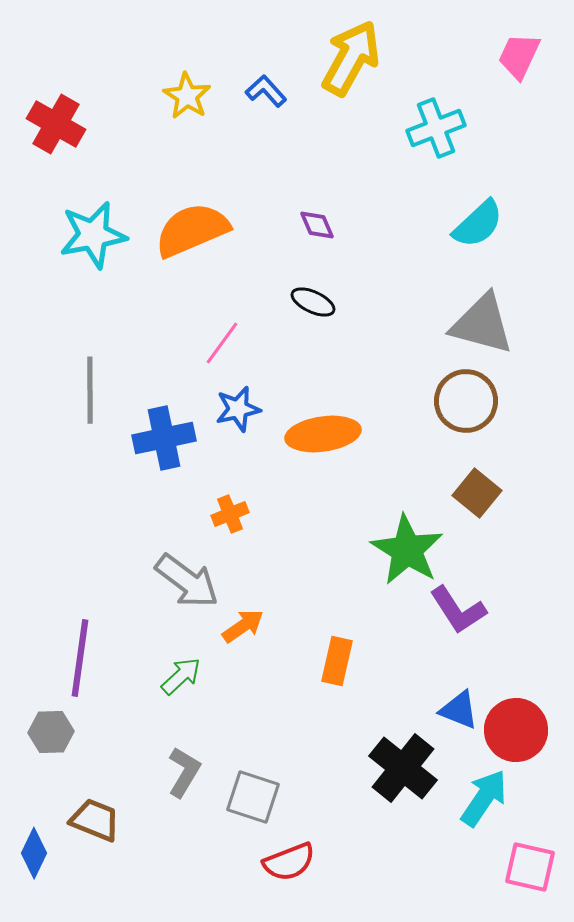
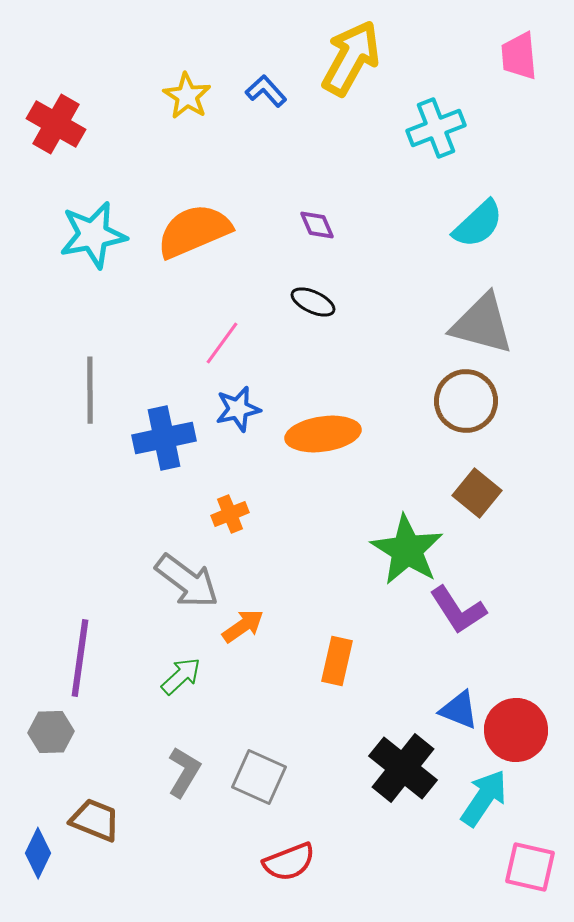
pink trapezoid: rotated 30 degrees counterclockwise
orange semicircle: moved 2 px right, 1 px down
gray square: moved 6 px right, 20 px up; rotated 6 degrees clockwise
blue diamond: moved 4 px right
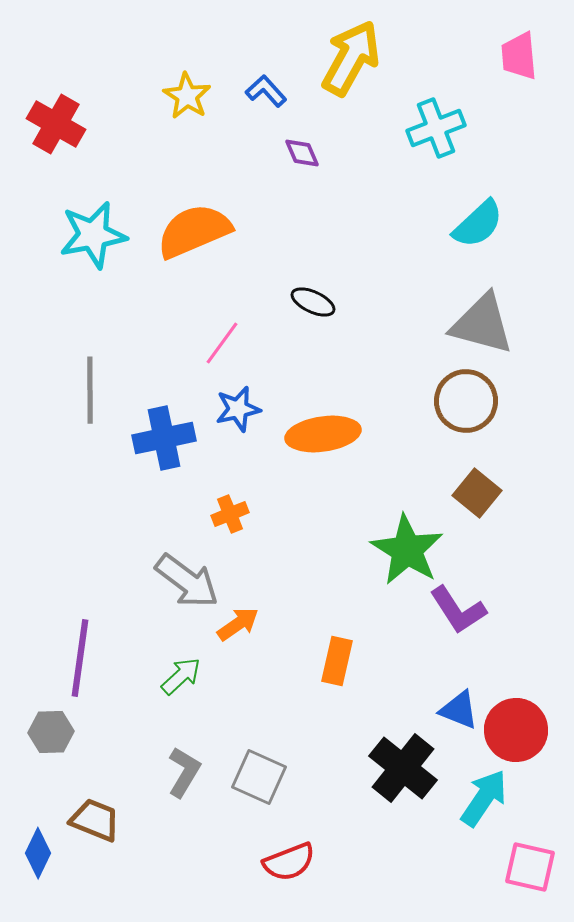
purple diamond: moved 15 px left, 72 px up
orange arrow: moved 5 px left, 2 px up
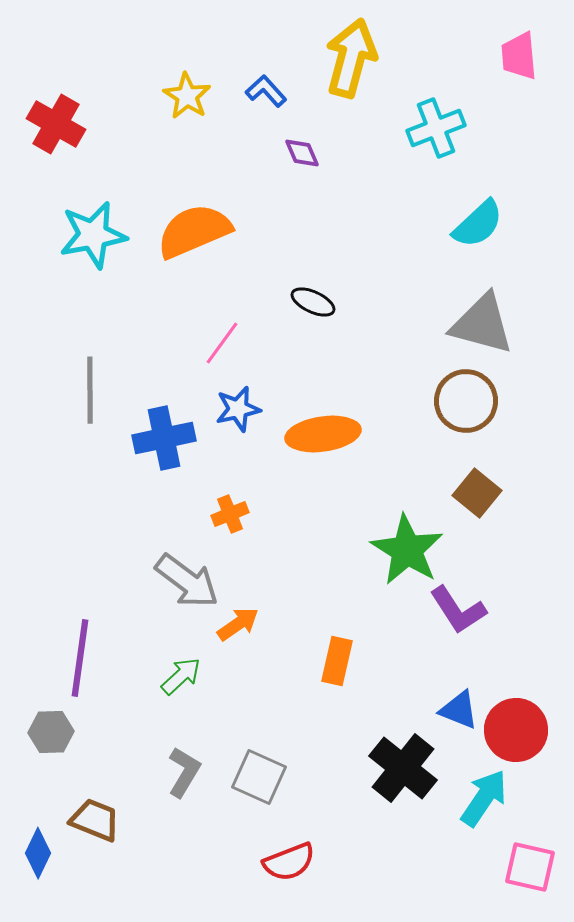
yellow arrow: rotated 14 degrees counterclockwise
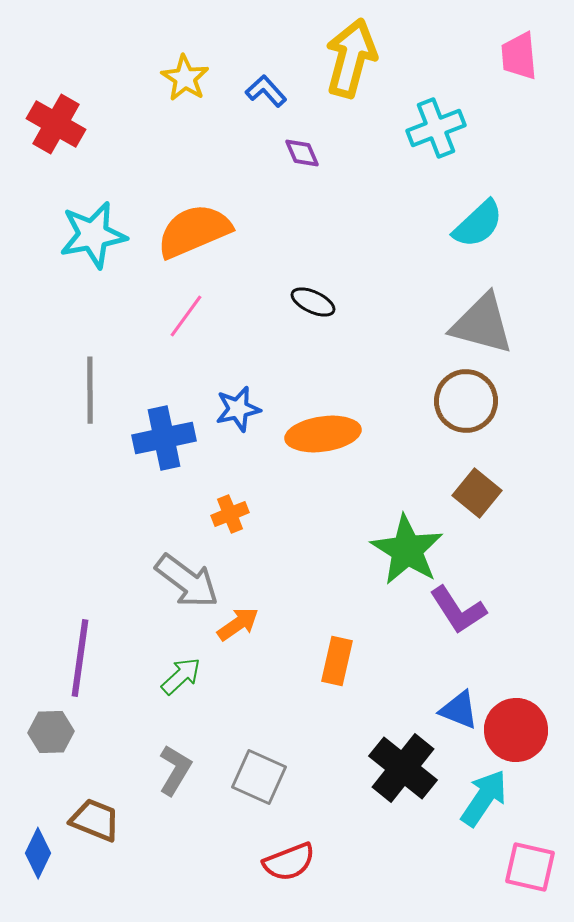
yellow star: moved 2 px left, 18 px up
pink line: moved 36 px left, 27 px up
gray L-shape: moved 9 px left, 2 px up
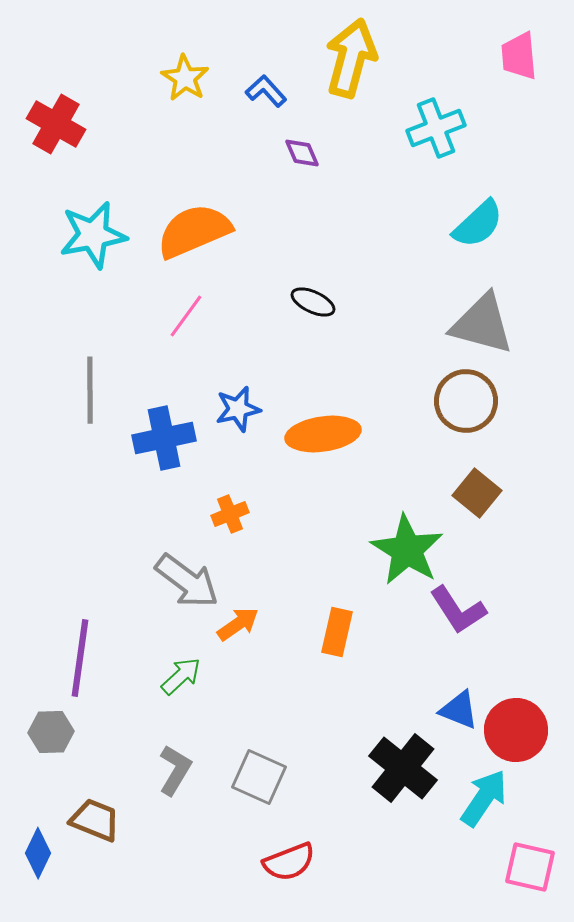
orange rectangle: moved 29 px up
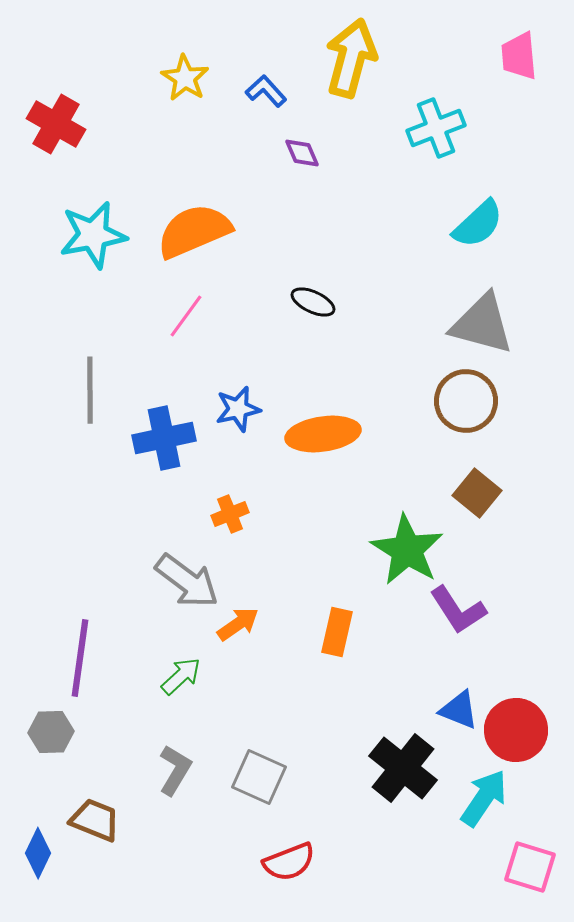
pink square: rotated 4 degrees clockwise
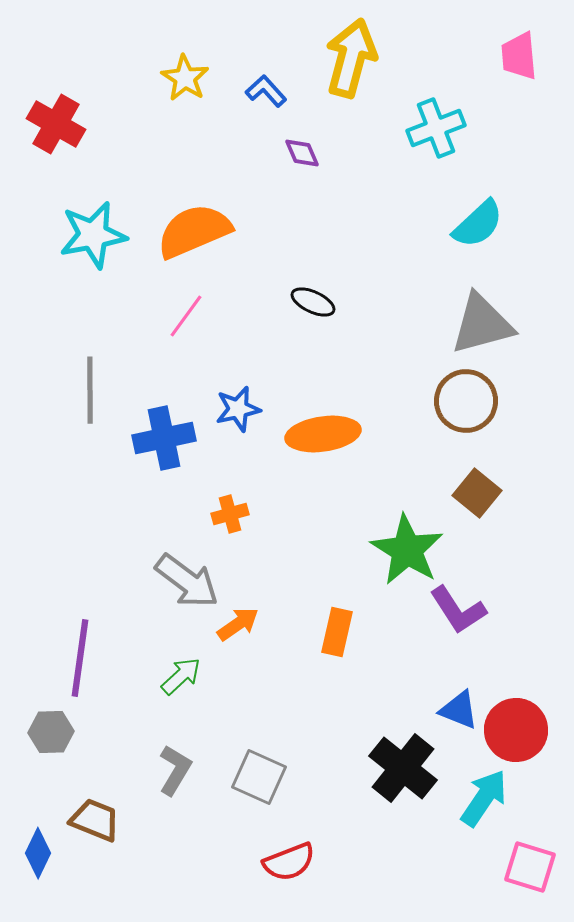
gray triangle: rotated 30 degrees counterclockwise
orange cross: rotated 6 degrees clockwise
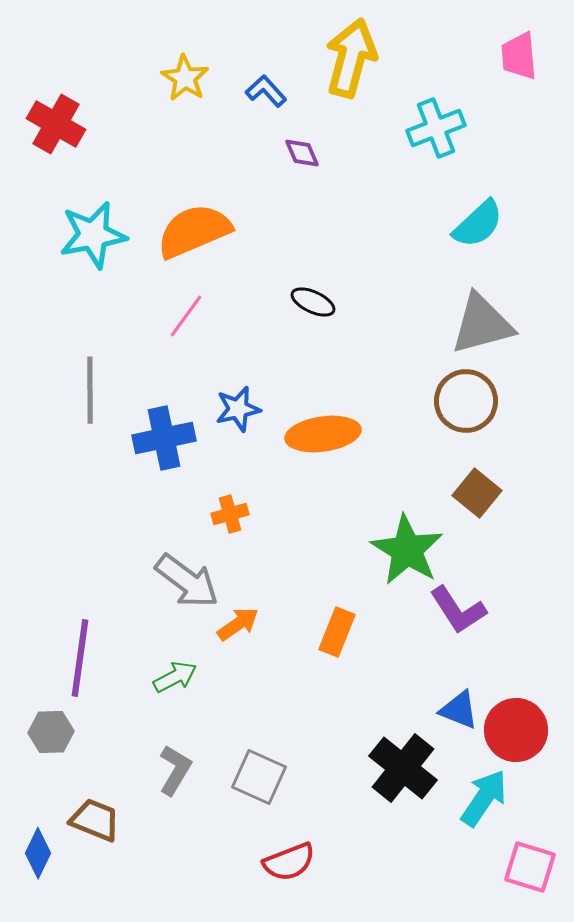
orange rectangle: rotated 9 degrees clockwise
green arrow: moved 6 px left, 1 px down; rotated 15 degrees clockwise
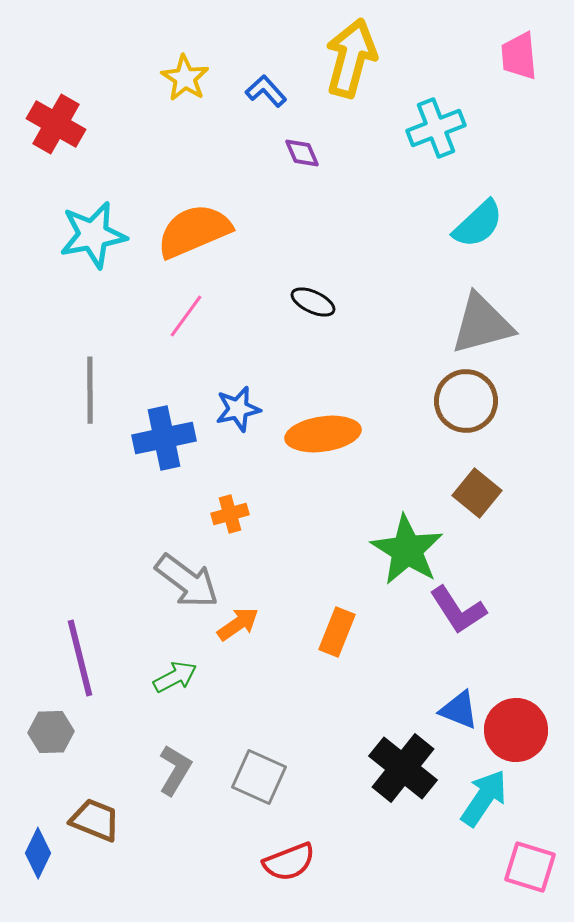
purple line: rotated 22 degrees counterclockwise
